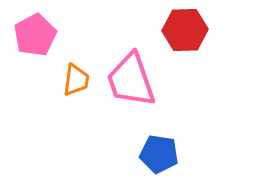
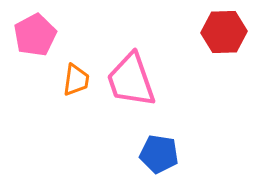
red hexagon: moved 39 px right, 2 px down
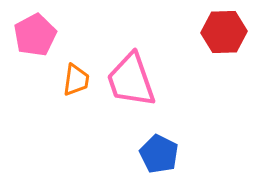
blue pentagon: rotated 18 degrees clockwise
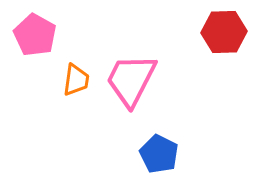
pink pentagon: rotated 15 degrees counterclockwise
pink trapezoid: rotated 46 degrees clockwise
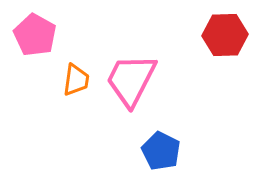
red hexagon: moved 1 px right, 3 px down
blue pentagon: moved 2 px right, 3 px up
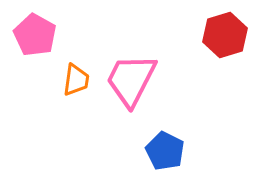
red hexagon: rotated 15 degrees counterclockwise
blue pentagon: moved 4 px right
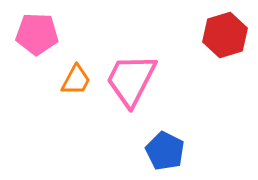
pink pentagon: moved 2 px right, 1 px up; rotated 27 degrees counterclockwise
orange trapezoid: rotated 20 degrees clockwise
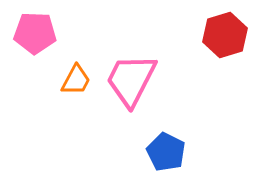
pink pentagon: moved 2 px left, 1 px up
blue pentagon: moved 1 px right, 1 px down
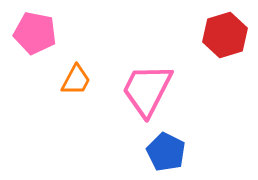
pink pentagon: rotated 9 degrees clockwise
pink trapezoid: moved 16 px right, 10 px down
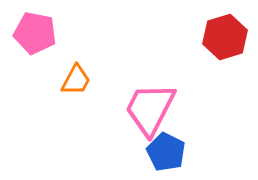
red hexagon: moved 2 px down
pink trapezoid: moved 3 px right, 19 px down
